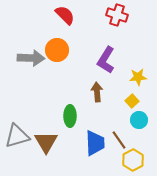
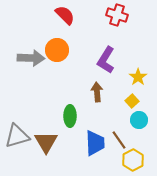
yellow star: rotated 30 degrees counterclockwise
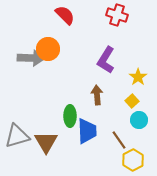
orange circle: moved 9 px left, 1 px up
brown arrow: moved 3 px down
blue trapezoid: moved 8 px left, 12 px up
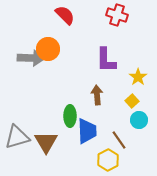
purple L-shape: rotated 32 degrees counterclockwise
gray triangle: moved 1 px down
yellow hexagon: moved 25 px left
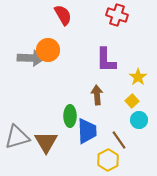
red semicircle: moved 2 px left; rotated 15 degrees clockwise
orange circle: moved 1 px down
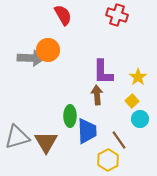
purple L-shape: moved 3 px left, 12 px down
cyan circle: moved 1 px right, 1 px up
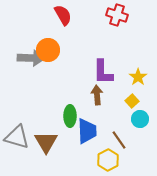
gray triangle: rotated 32 degrees clockwise
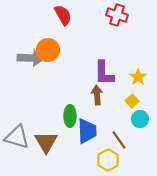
purple L-shape: moved 1 px right, 1 px down
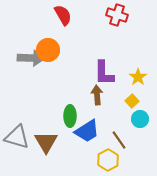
blue trapezoid: rotated 60 degrees clockwise
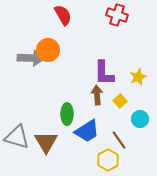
yellow star: rotated 12 degrees clockwise
yellow square: moved 12 px left
green ellipse: moved 3 px left, 2 px up
